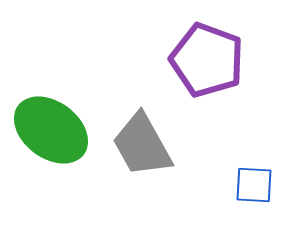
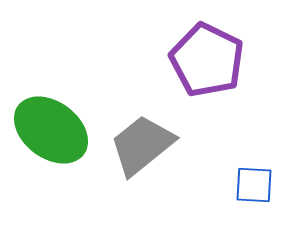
purple pentagon: rotated 6 degrees clockwise
gray trapezoid: rotated 80 degrees clockwise
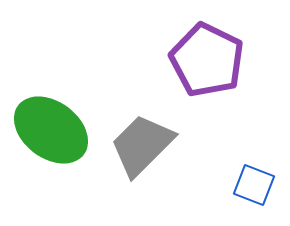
gray trapezoid: rotated 6 degrees counterclockwise
blue square: rotated 18 degrees clockwise
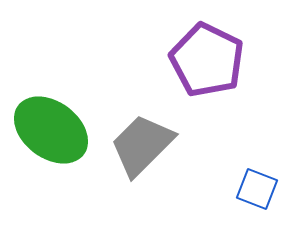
blue square: moved 3 px right, 4 px down
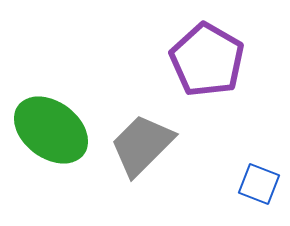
purple pentagon: rotated 4 degrees clockwise
blue square: moved 2 px right, 5 px up
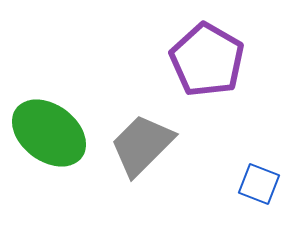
green ellipse: moved 2 px left, 3 px down
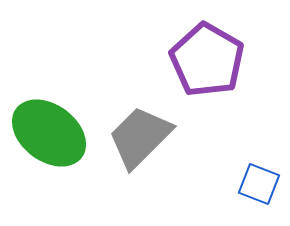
gray trapezoid: moved 2 px left, 8 px up
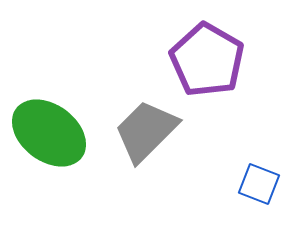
gray trapezoid: moved 6 px right, 6 px up
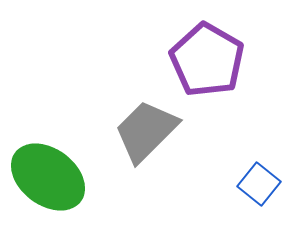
green ellipse: moved 1 px left, 44 px down
blue square: rotated 18 degrees clockwise
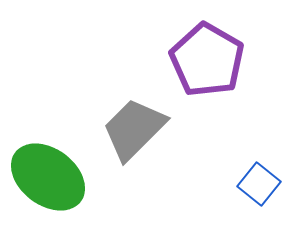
gray trapezoid: moved 12 px left, 2 px up
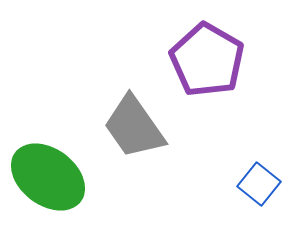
gray trapezoid: moved 2 px up; rotated 80 degrees counterclockwise
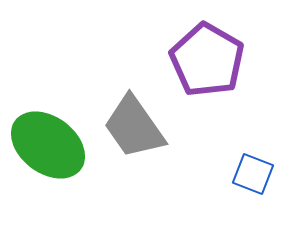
green ellipse: moved 32 px up
blue square: moved 6 px left, 10 px up; rotated 18 degrees counterclockwise
